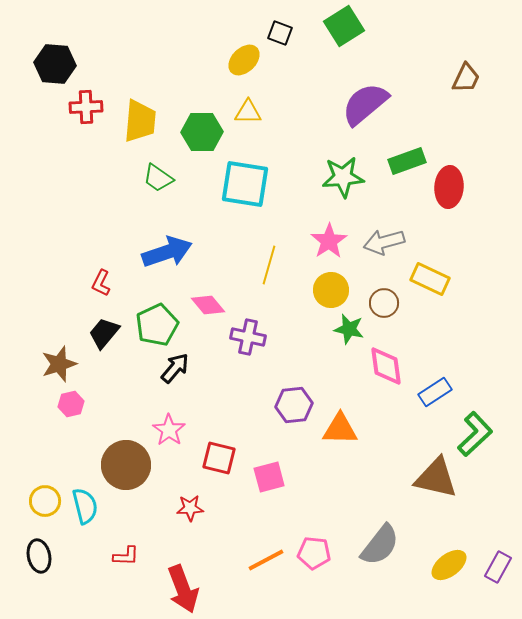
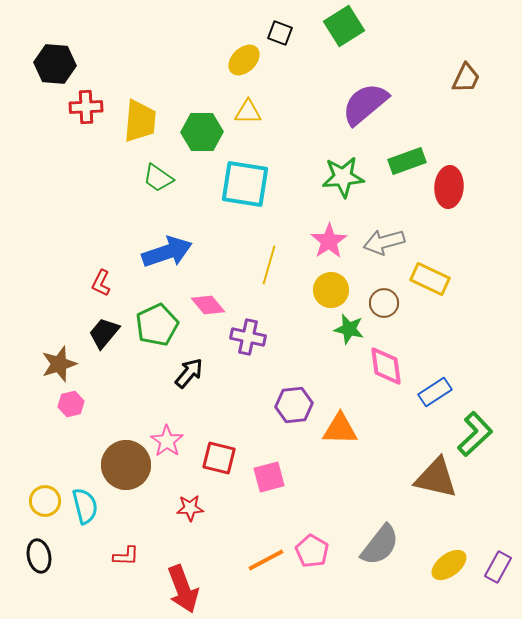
black arrow at (175, 368): moved 14 px right, 5 px down
pink star at (169, 430): moved 2 px left, 11 px down
pink pentagon at (314, 553): moved 2 px left, 2 px up; rotated 24 degrees clockwise
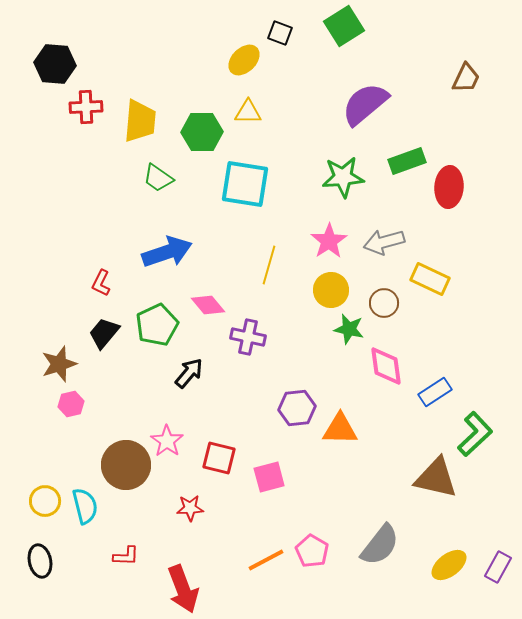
purple hexagon at (294, 405): moved 3 px right, 3 px down
black ellipse at (39, 556): moved 1 px right, 5 px down
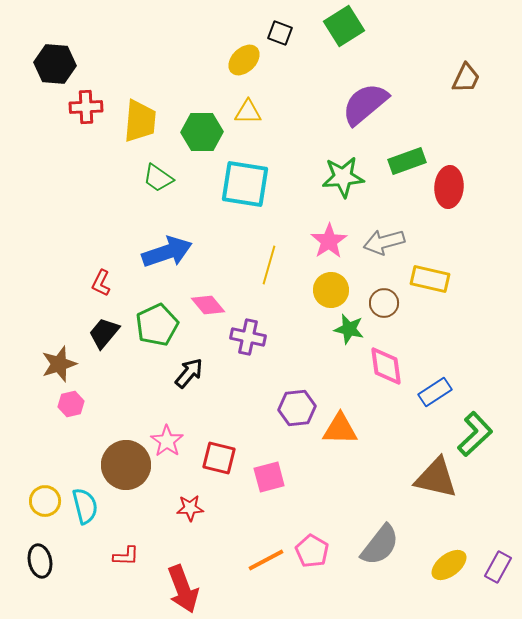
yellow rectangle at (430, 279): rotated 12 degrees counterclockwise
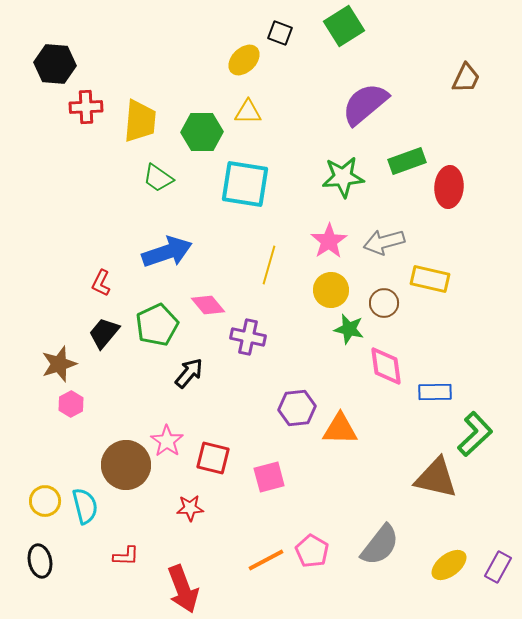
blue rectangle at (435, 392): rotated 32 degrees clockwise
pink hexagon at (71, 404): rotated 15 degrees counterclockwise
red square at (219, 458): moved 6 px left
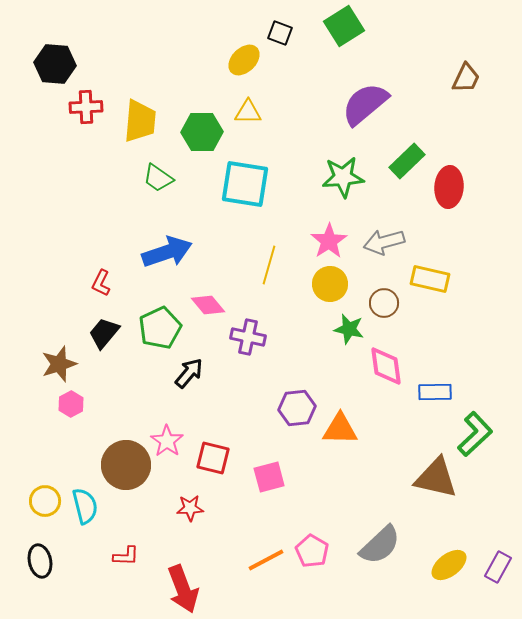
green rectangle at (407, 161): rotated 24 degrees counterclockwise
yellow circle at (331, 290): moved 1 px left, 6 px up
green pentagon at (157, 325): moved 3 px right, 3 px down
gray semicircle at (380, 545): rotated 9 degrees clockwise
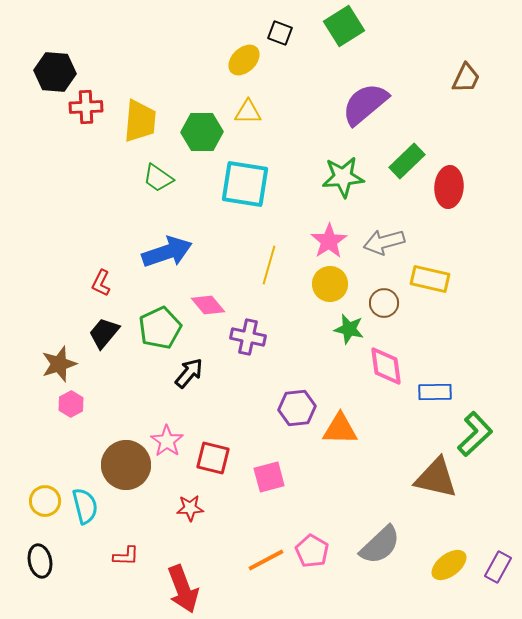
black hexagon at (55, 64): moved 8 px down
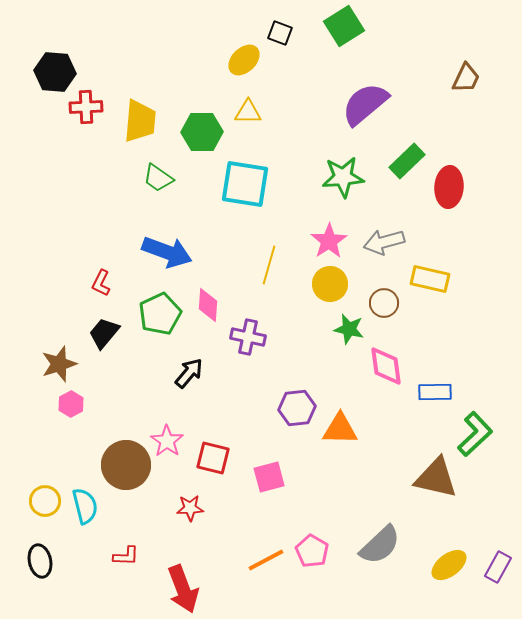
blue arrow at (167, 252): rotated 39 degrees clockwise
pink diamond at (208, 305): rotated 44 degrees clockwise
green pentagon at (160, 328): moved 14 px up
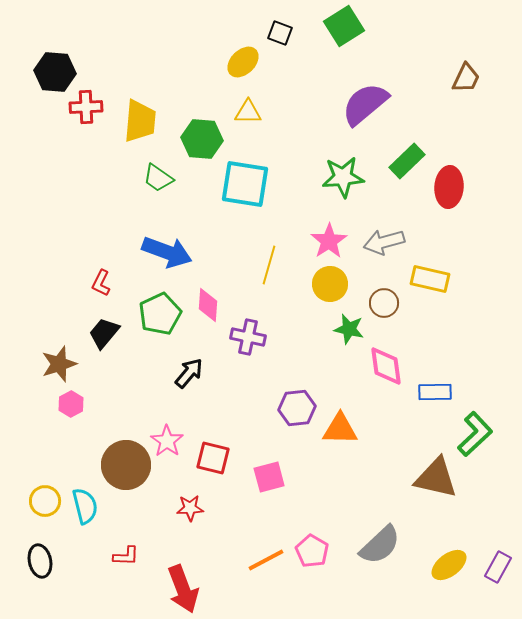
yellow ellipse at (244, 60): moved 1 px left, 2 px down
green hexagon at (202, 132): moved 7 px down; rotated 6 degrees clockwise
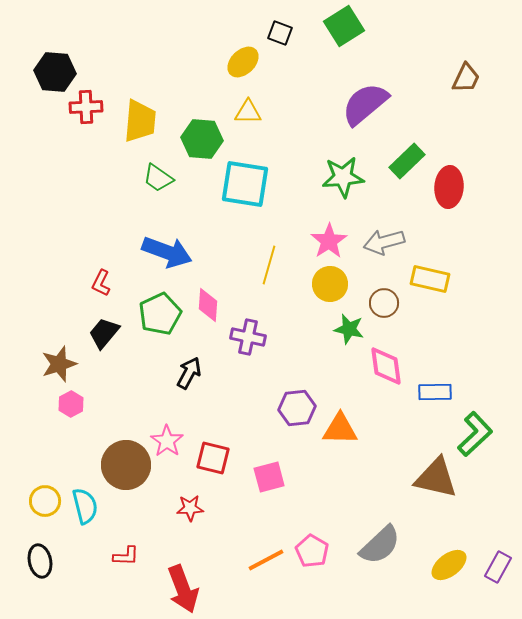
black arrow at (189, 373): rotated 12 degrees counterclockwise
